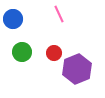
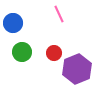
blue circle: moved 4 px down
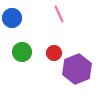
blue circle: moved 1 px left, 5 px up
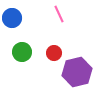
purple hexagon: moved 3 px down; rotated 8 degrees clockwise
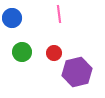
pink line: rotated 18 degrees clockwise
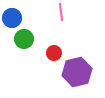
pink line: moved 2 px right, 2 px up
green circle: moved 2 px right, 13 px up
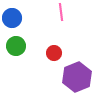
green circle: moved 8 px left, 7 px down
purple hexagon: moved 5 px down; rotated 8 degrees counterclockwise
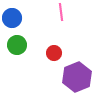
green circle: moved 1 px right, 1 px up
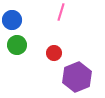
pink line: rotated 24 degrees clockwise
blue circle: moved 2 px down
